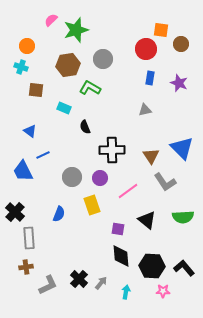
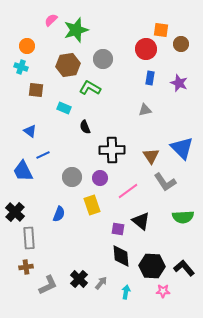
black triangle at (147, 220): moved 6 px left, 1 px down
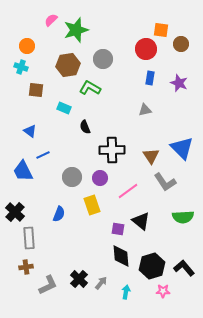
black hexagon at (152, 266): rotated 20 degrees counterclockwise
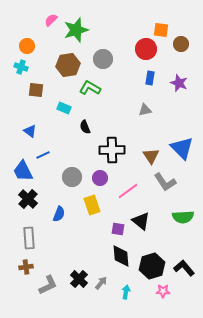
black cross at (15, 212): moved 13 px right, 13 px up
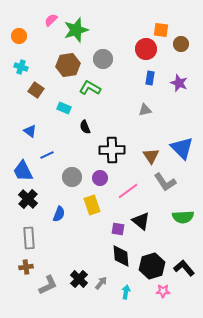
orange circle at (27, 46): moved 8 px left, 10 px up
brown square at (36, 90): rotated 28 degrees clockwise
blue line at (43, 155): moved 4 px right
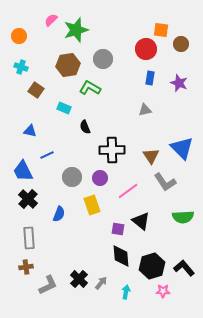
blue triangle at (30, 131): rotated 24 degrees counterclockwise
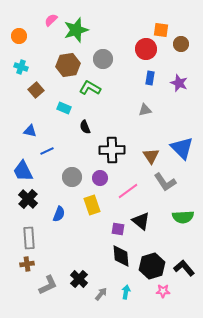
brown square at (36, 90): rotated 14 degrees clockwise
blue line at (47, 155): moved 4 px up
brown cross at (26, 267): moved 1 px right, 3 px up
gray arrow at (101, 283): moved 11 px down
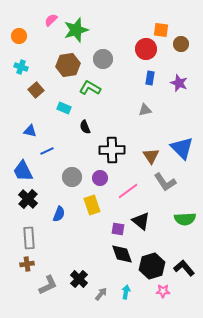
green semicircle at (183, 217): moved 2 px right, 2 px down
black diamond at (121, 256): moved 1 px right, 2 px up; rotated 15 degrees counterclockwise
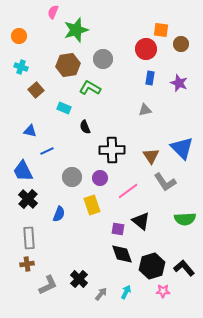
pink semicircle at (51, 20): moved 2 px right, 8 px up; rotated 24 degrees counterclockwise
cyan arrow at (126, 292): rotated 16 degrees clockwise
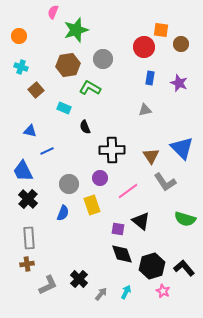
red circle at (146, 49): moved 2 px left, 2 px up
gray circle at (72, 177): moved 3 px left, 7 px down
blue semicircle at (59, 214): moved 4 px right, 1 px up
green semicircle at (185, 219): rotated 20 degrees clockwise
pink star at (163, 291): rotated 24 degrees clockwise
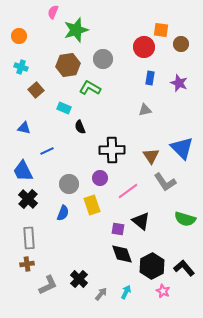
black semicircle at (85, 127): moved 5 px left
blue triangle at (30, 131): moved 6 px left, 3 px up
black hexagon at (152, 266): rotated 10 degrees counterclockwise
